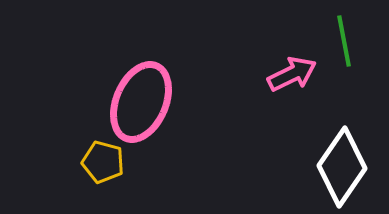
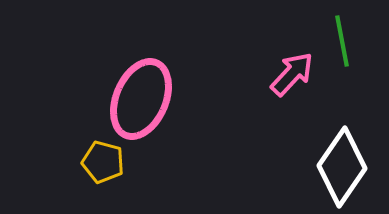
green line: moved 2 px left
pink arrow: rotated 21 degrees counterclockwise
pink ellipse: moved 3 px up
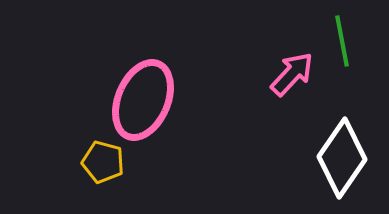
pink ellipse: moved 2 px right, 1 px down
white diamond: moved 9 px up
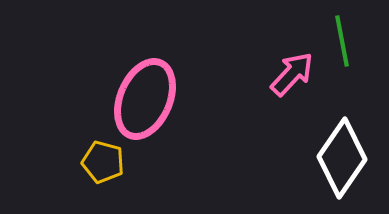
pink ellipse: moved 2 px right, 1 px up
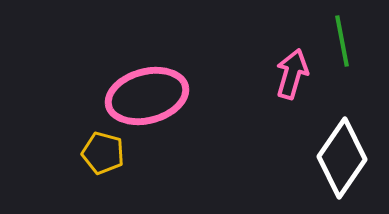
pink arrow: rotated 27 degrees counterclockwise
pink ellipse: moved 2 px right, 3 px up; rotated 52 degrees clockwise
yellow pentagon: moved 9 px up
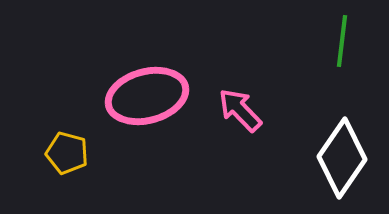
green line: rotated 18 degrees clockwise
pink arrow: moved 52 px left, 36 px down; rotated 60 degrees counterclockwise
yellow pentagon: moved 36 px left
